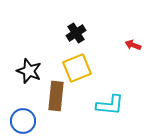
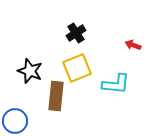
black star: moved 1 px right
cyan L-shape: moved 6 px right, 21 px up
blue circle: moved 8 px left
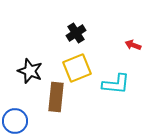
brown rectangle: moved 1 px down
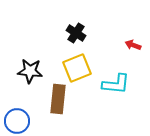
black cross: rotated 24 degrees counterclockwise
black star: rotated 15 degrees counterclockwise
brown rectangle: moved 2 px right, 2 px down
blue circle: moved 2 px right
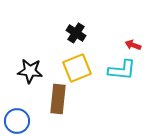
cyan L-shape: moved 6 px right, 14 px up
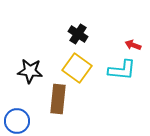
black cross: moved 2 px right, 1 px down
yellow square: rotated 32 degrees counterclockwise
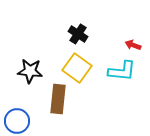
cyan L-shape: moved 1 px down
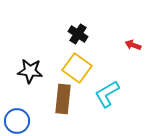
cyan L-shape: moved 15 px left, 23 px down; rotated 144 degrees clockwise
brown rectangle: moved 5 px right
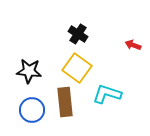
black star: moved 1 px left
cyan L-shape: rotated 48 degrees clockwise
brown rectangle: moved 2 px right, 3 px down; rotated 12 degrees counterclockwise
blue circle: moved 15 px right, 11 px up
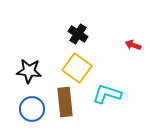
blue circle: moved 1 px up
